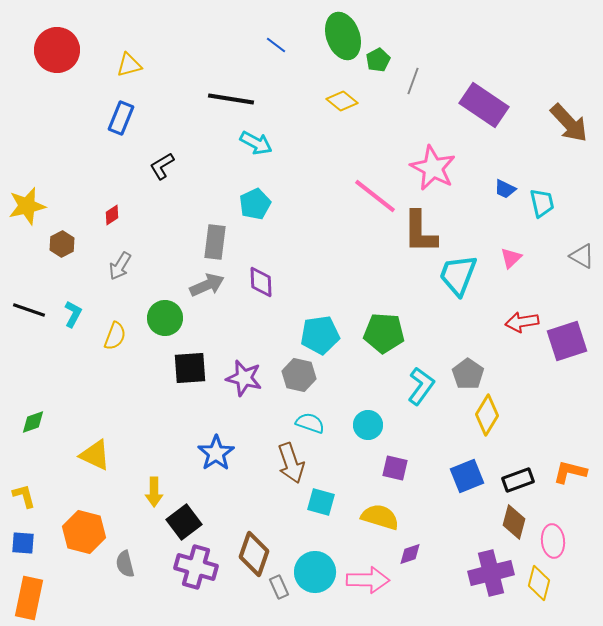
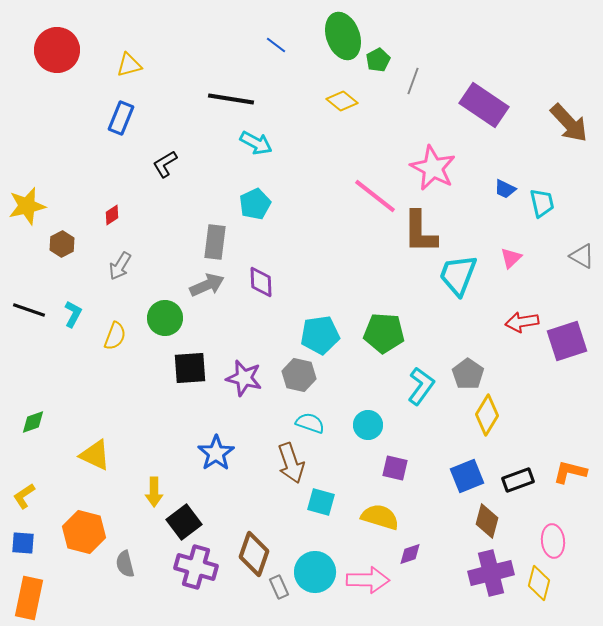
black L-shape at (162, 166): moved 3 px right, 2 px up
yellow L-shape at (24, 496): rotated 108 degrees counterclockwise
brown diamond at (514, 522): moved 27 px left, 1 px up
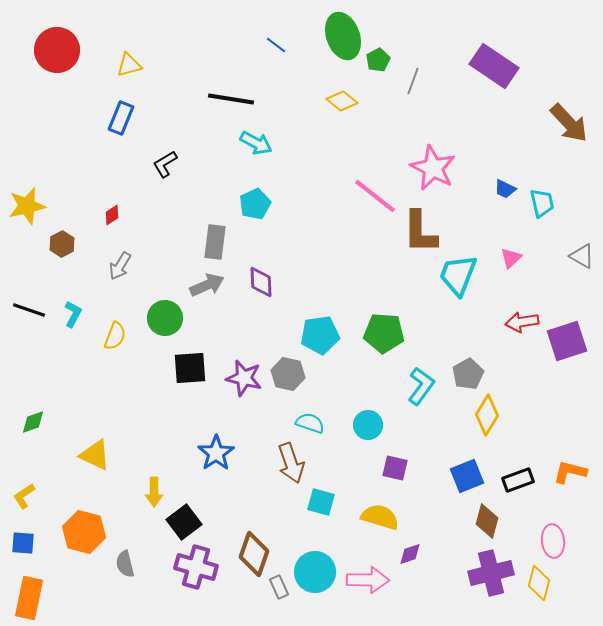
purple rectangle at (484, 105): moved 10 px right, 39 px up
gray pentagon at (468, 374): rotated 8 degrees clockwise
gray hexagon at (299, 375): moved 11 px left, 1 px up
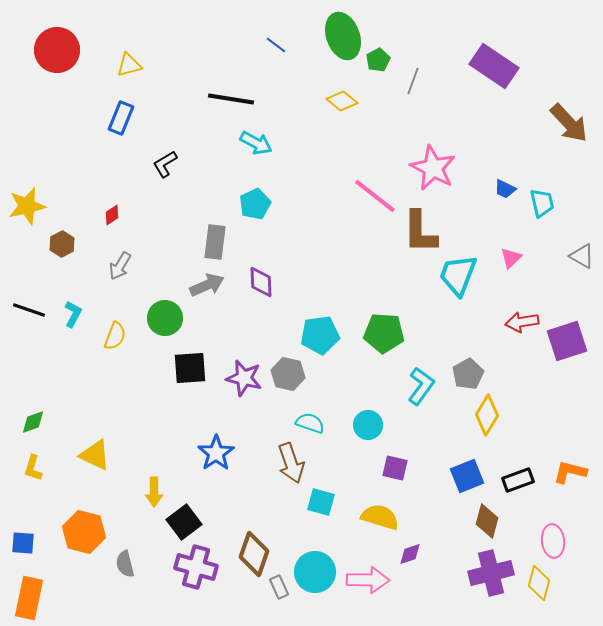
yellow L-shape at (24, 496): moved 9 px right, 28 px up; rotated 40 degrees counterclockwise
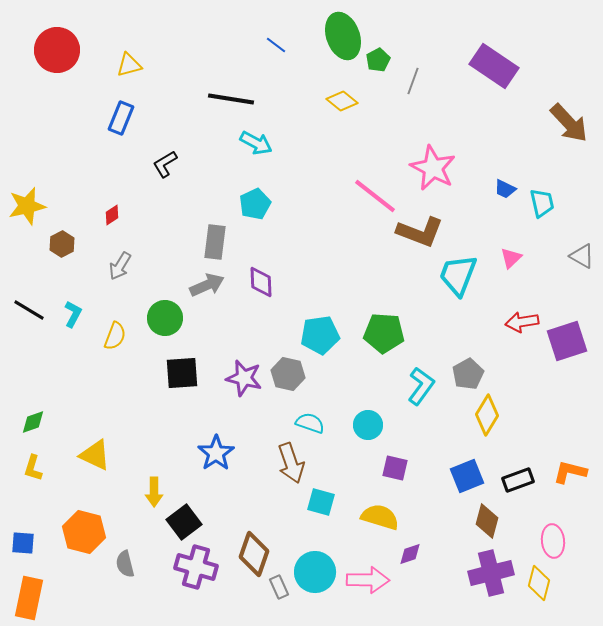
brown L-shape at (420, 232): rotated 69 degrees counterclockwise
black line at (29, 310): rotated 12 degrees clockwise
black square at (190, 368): moved 8 px left, 5 px down
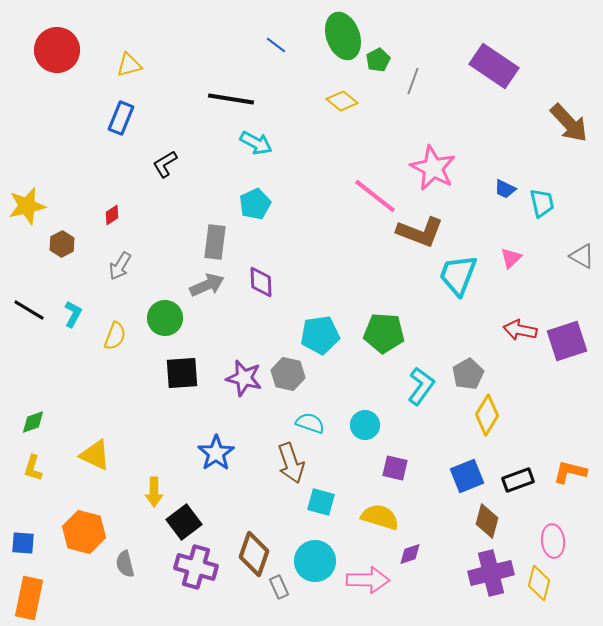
red arrow at (522, 322): moved 2 px left, 8 px down; rotated 20 degrees clockwise
cyan circle at (368, 425): moved 3 px left
cyan circle at (315, 572): moved 11 px up
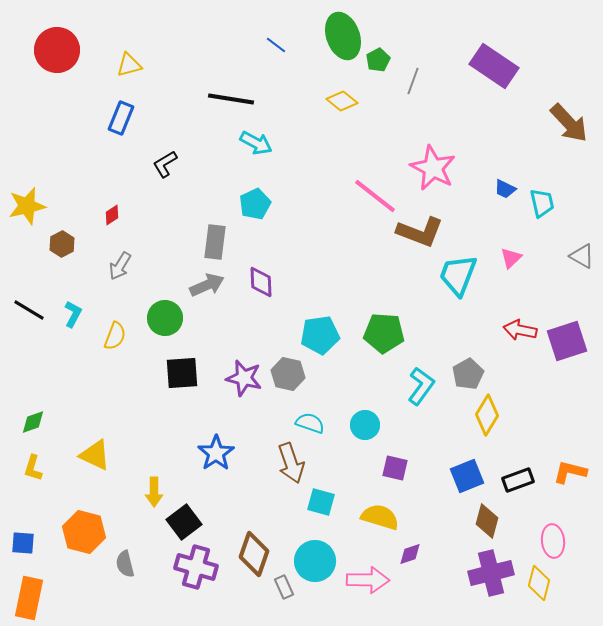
gray rectangle at (279, 587): moved 5 px right
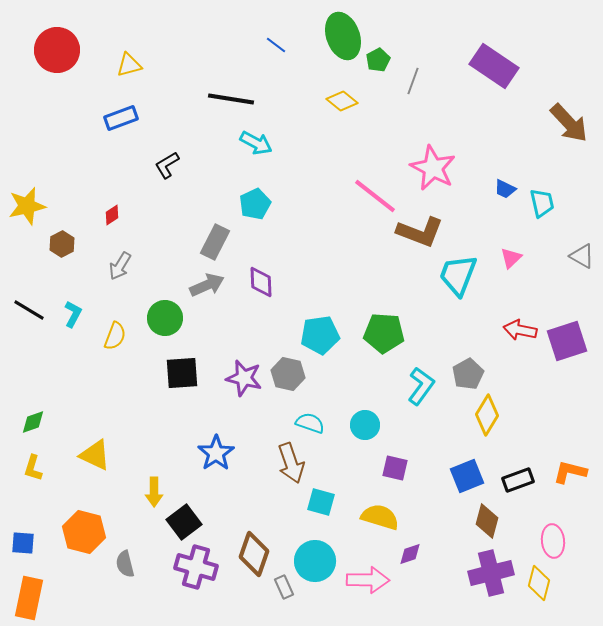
blue rectangle at (121, 118): rotated 48 degrees clockwise
black L-shape at (165, 164): moved 2 px right, 1 px down
gray rectangle at (215, 242): rotated 20 degrees clockwise
